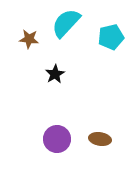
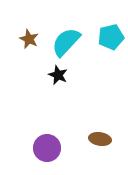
cyan semicircle: moved 19 px down
brown star: rotated 18 degrees clockwise
black star: moved 3 px right, 1 px down; rotated 18 degrees counterclockwise
purple circle: moved 10 px left, 9 px down
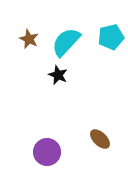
brown ellipse: rotated 35 degrees clockwise
purple circle: moved 4 px down
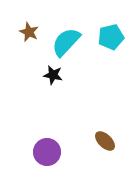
brown star: moved 7 px up
black star: moved 5 px left; rotated 12 degrees counterclockwise
brown ellipse: moved 5 px right, 2 px down
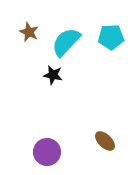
cyan pentagon: rotated 10 degrees clockwise
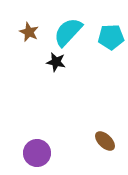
cyan semicircle: moved 2 px right, 10 px up
black star: moved 3 px right, 13 px up
purple circle: moved 10 px left, 1 px down
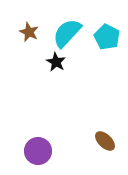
cyan semicircle: moved 1 px left, 1 px down
cyan pentagon: moved 4 px left; rotated 30 degrees clockwise
black star: rotated 18 degrees clockwise
purple circle: moved 1 px right, 2 px up
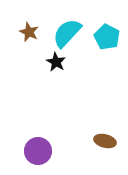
brown ellipse: rotated 30 degrees counterclockwise
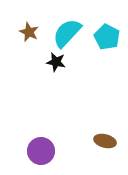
black star: rotated 18 degrees counterclockwise
purple circle: moved 3 px right
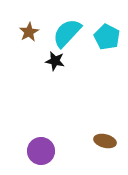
brown star: rotated 18 degrees clockwise
black star: moved 1 px left, 1 px up
